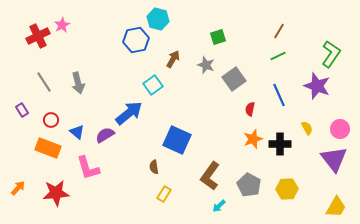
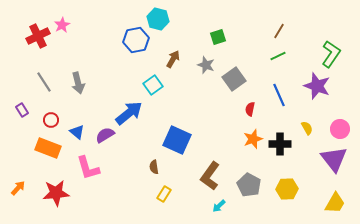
yellow trapezoid: moved 1 px left, 4 px up
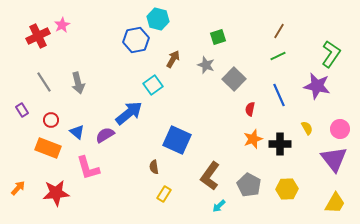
gray square: rotated 10 degrees counterclockwise
purple star: rotated 8 degrees counterclockwise
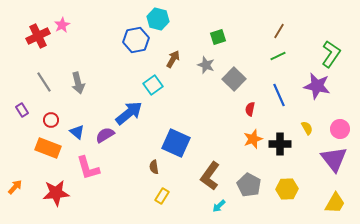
blue square: moved 1 px left, 3 px down
orange arrow: moved 3 px left, 1 px up
yellow rectangle: moved 2 px left, 2 px down
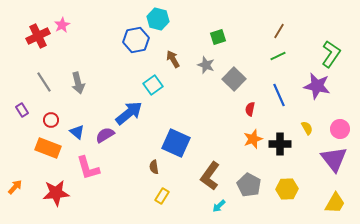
brown arrow: rotated 60 degrees counterclockwise
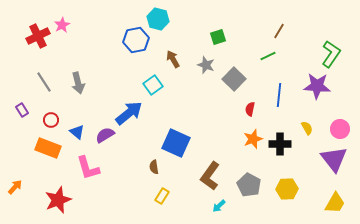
green line: moved 10 px left
purple star: rotated 8 degrees counterclockwise
blue line: rotated 30 degrees clockwise
red star: moved 2 px right, 7 px down; rotated 16 degrees counterclockwise
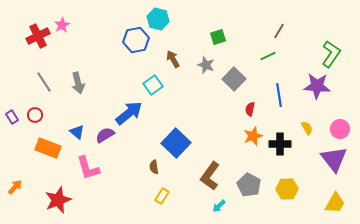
blue line: rotated 15 degrees counterclockwise
purple rectangle: moved 10 px left, 7 px down
red circle: moved 16 px left, 5 px up
orange star: moved 3 px up
blue square: rotated 20 degrees clockwise
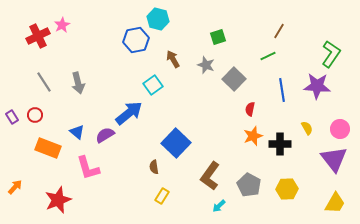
blue line: moved 3 px right, 5 px up
